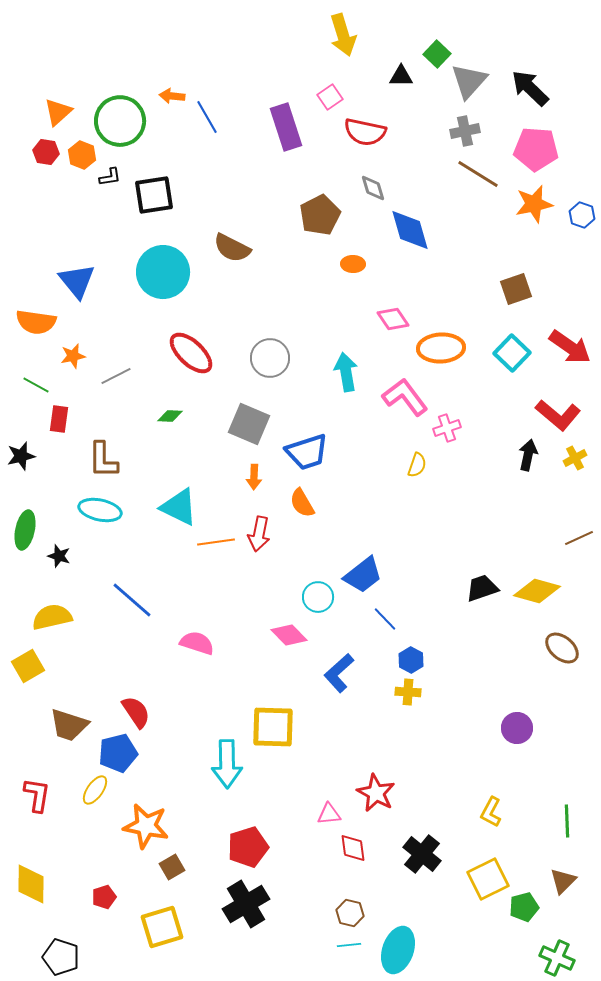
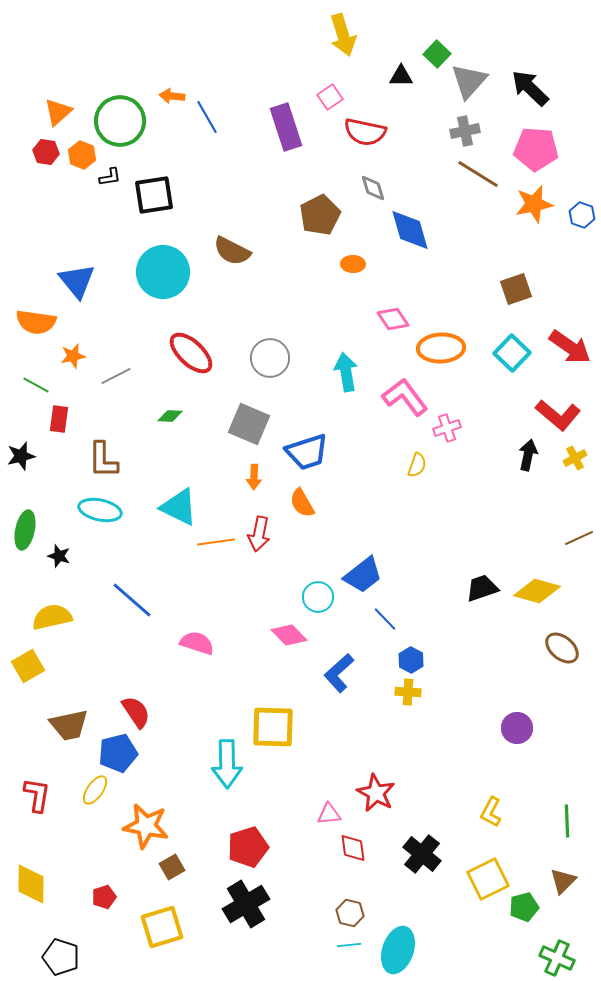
brown semicircle at (232, 248): moved 3 px down
brown trapezoid at (69, 725): rotated 30 degrees counterclockwise
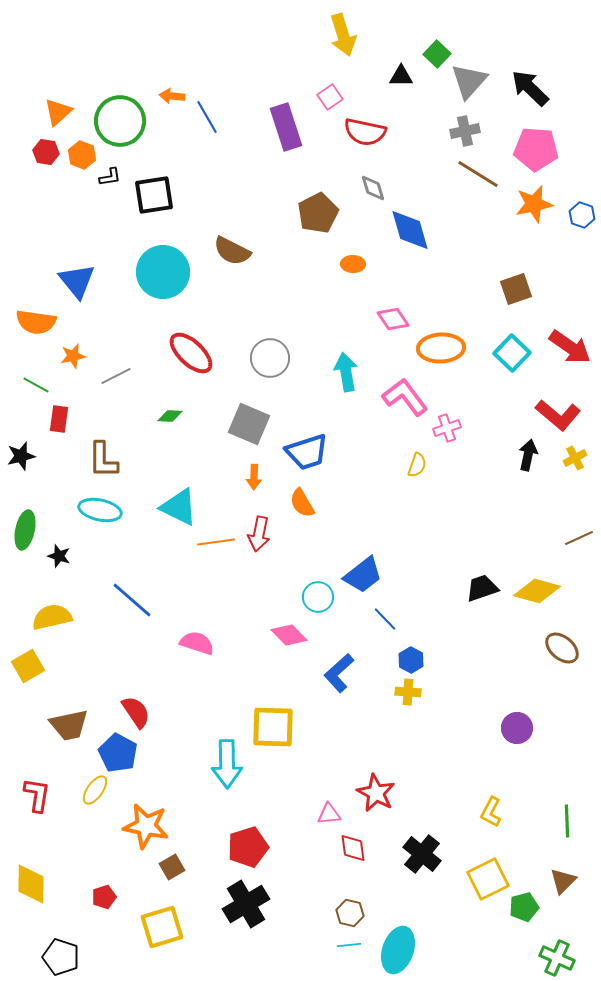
brown pentagon at (320, 215): moved 2 px left, 2 px up
blue pentagon at (118, 753): rotated 30 degrees counterclockwise
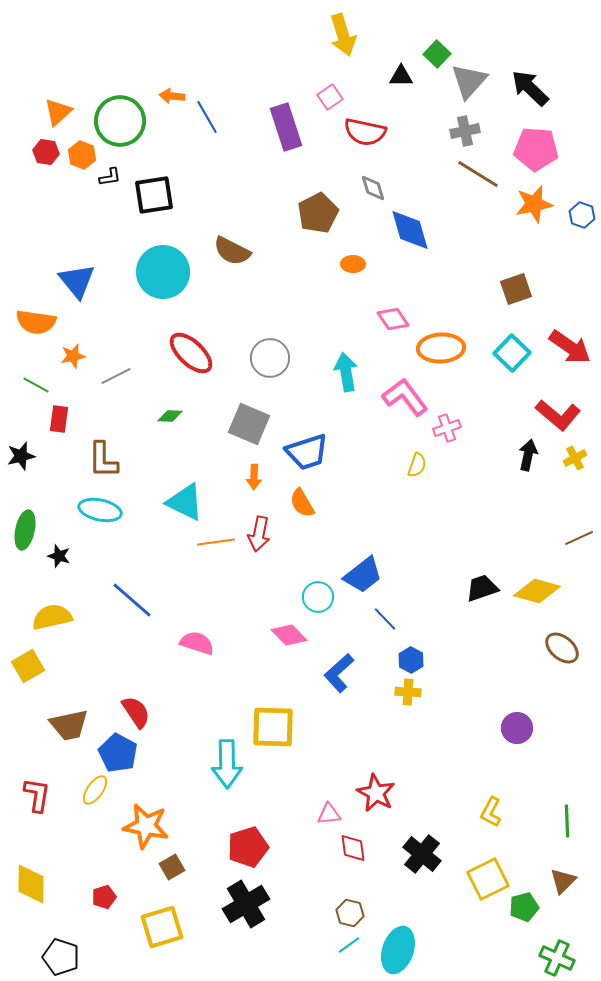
cyan triangle at (179, 507): moved 6 px right, 5 px up
cyan line at (349, 945): rotated 30 degrees counterclockwise
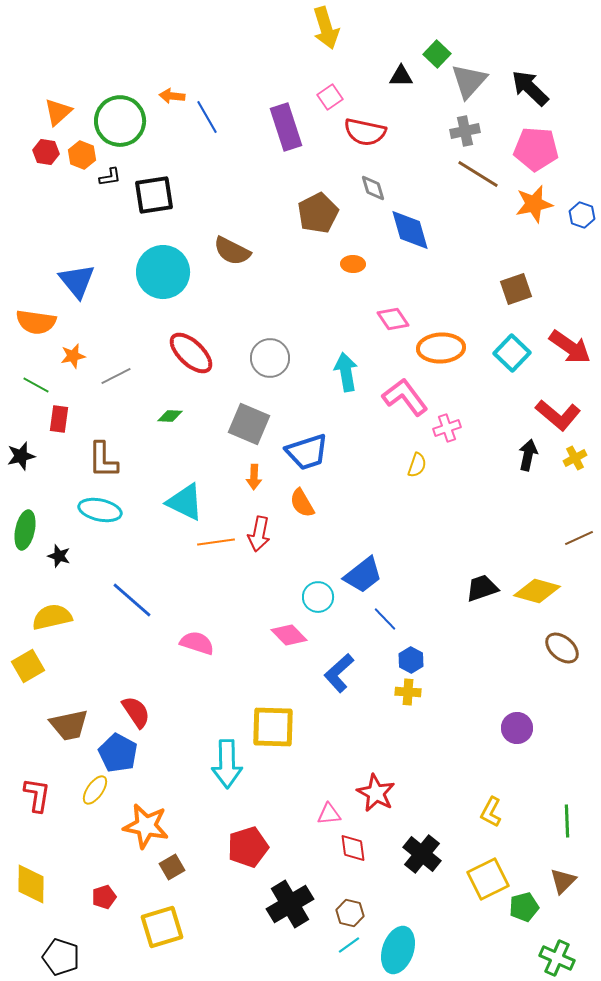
yellow arrow at (343, 35): moved 17 px left, 7 px up
black cross at (246, 904): moved 44 px right
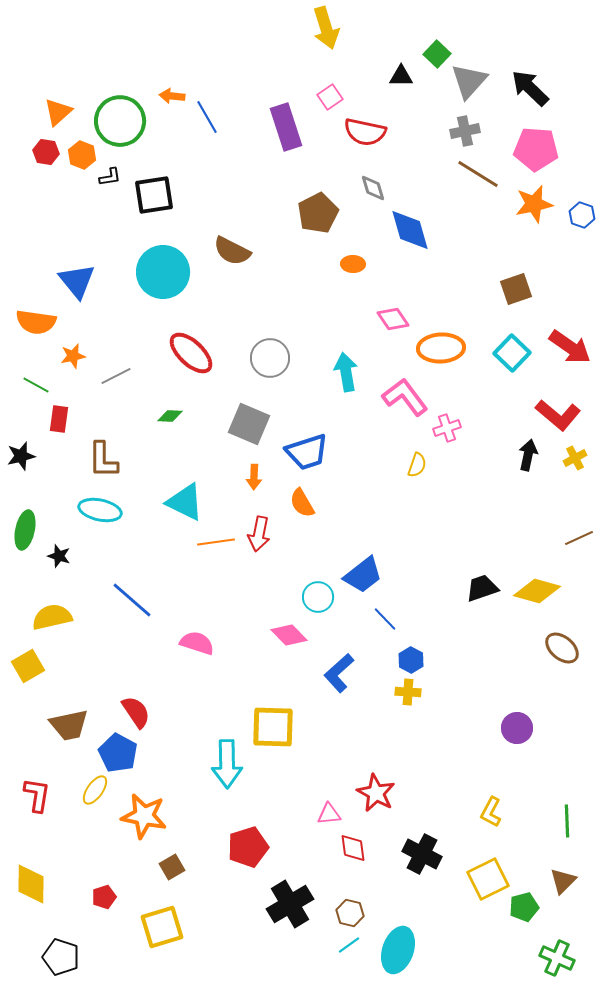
orange star at (146, 826): moved 2 px left, 10 px up
black cross at (422, 854): rotated 12 degrees counterclockwise
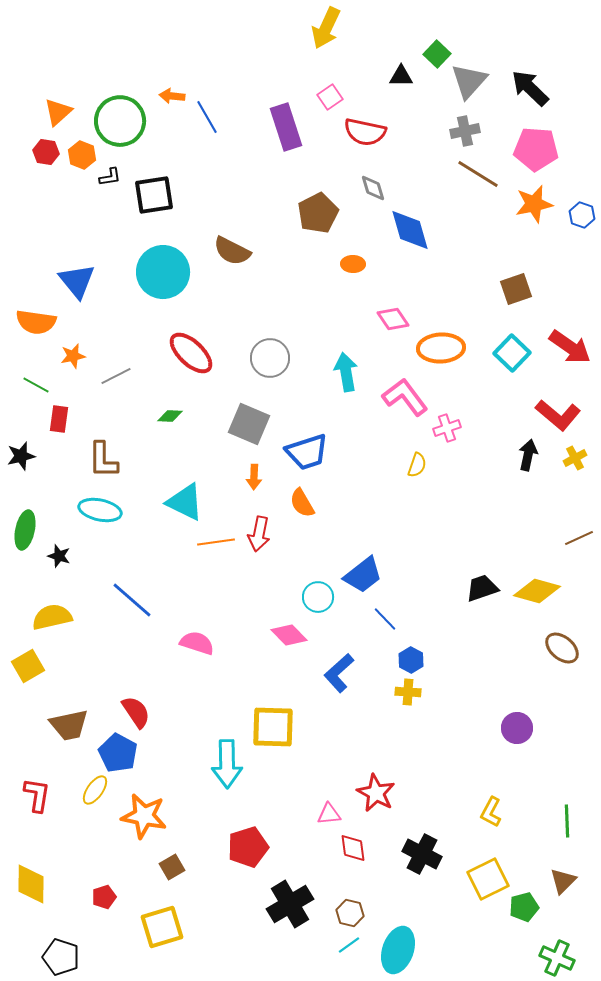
yellow arrow at (326, 28): rotated 42 degrees clockwise
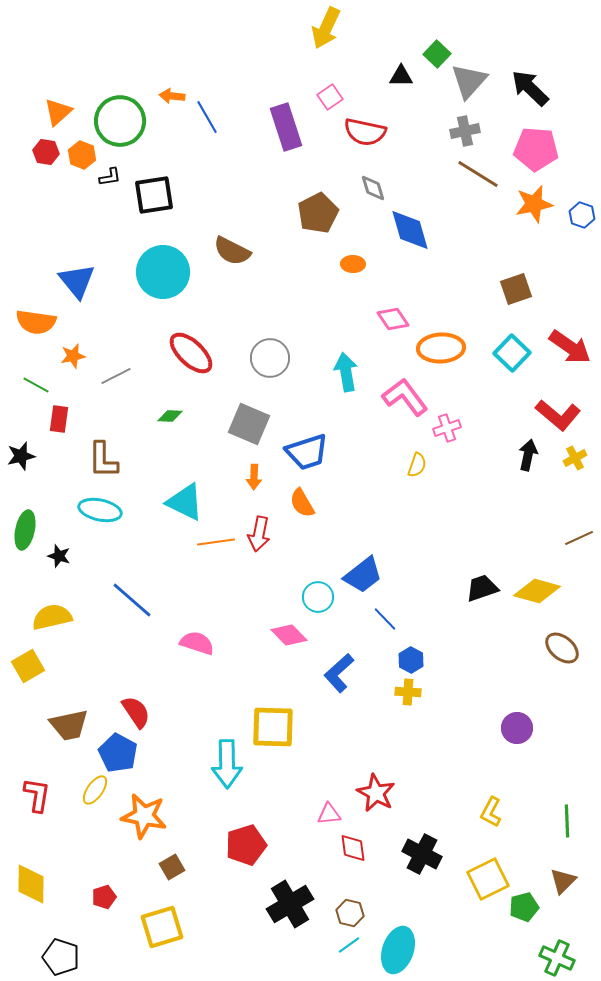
red pentagon at (248, 847): moved 2 px left, 2 px up
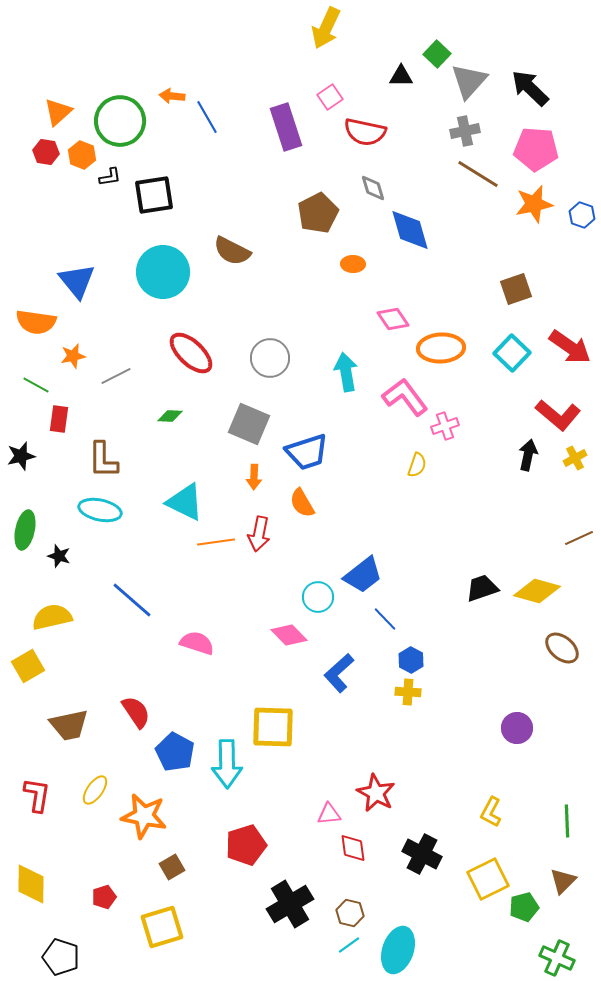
pink cross at (447, 428): moved 2 px left, 2 px up
blue pentagon at (118, 753): moved 57 px right, 1 px up
